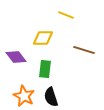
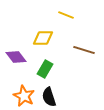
green rectangle: rotated 24 degrees clockwise
black semicircle: moved 2 px left
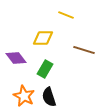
purple diamond: moved 1 px down
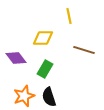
yellow line: moved 3 px right, 1 px down; rotated 56 degrees clockwise
orange star: rotated 25 degrees clockwise
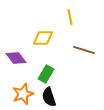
yellow line: moved 1 px right, 1 px down
green rectangle: moved 1 px right, 5 px down
orange star: moved 1 px left, 2 px up
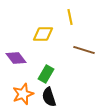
yellow diamond: moved 4 px up
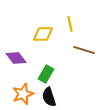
yellow line: moved 7 px down
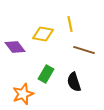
yellow diamond: rotated 10 degrees clockwise
purple diamond: moved 1 px left, 11 px up
black semicircle: moved 25 px right, 15 px up
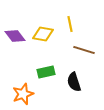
purple diamond: moved 11 px up
green rectangle: moved 2 px up; rotated 48 degrees clockwise
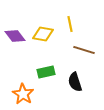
black semicircle: moved 1 px right
orange star: rotated 20 degrees counterclockwise
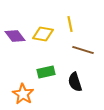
brown line: moved 1 px left
